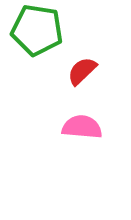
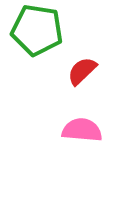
pink semicircle: moved 3 px down
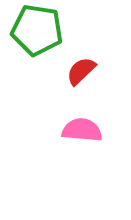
red semicircle: moved 1 px left
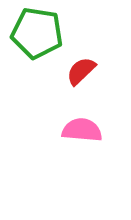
green pentagon: moved 3 px down
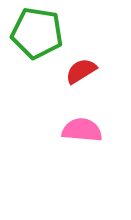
red semicircle: rotated 12 degrees clockwise
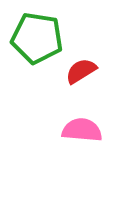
green pentagon: moved 5 px down
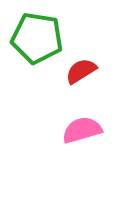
pink semicircle: rotated 21 degrees counterclockwise
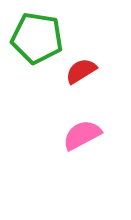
pink semicircle: moved 5 px down; rotated 12 degrees counterclockwise
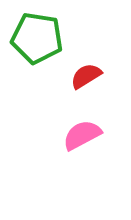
red semicircle: moved 5 px right, 5 px down
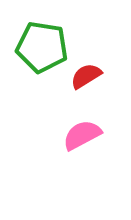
green pentagon: moved 5 px right, 9 px down
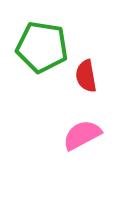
red semicircle: rotated 68 degrees counterclockwise
